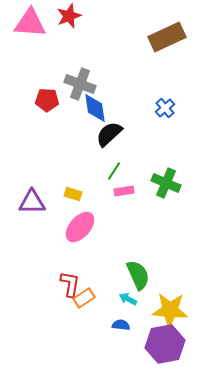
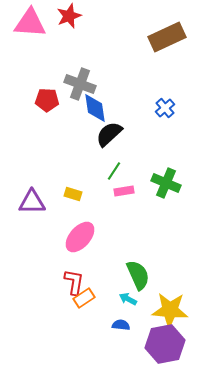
pink ellipse: moved 10 px down
red L-shape: moved 4 px right, 2 px up
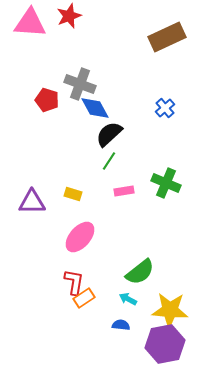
red pentagon: rotated 15 degrees clockwise
blue diamond: rotated 20 degrees counterclockwise
green line: moved 5 px left, 10 px up
green semicircle: moved 2 px right, 3 px up; rotated 76 degrees clockwise
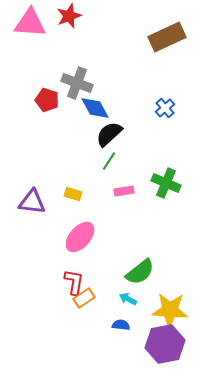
gray cross: moved 3 px left, 1 px up
purple triangle: rotated 8 degrees clockwise
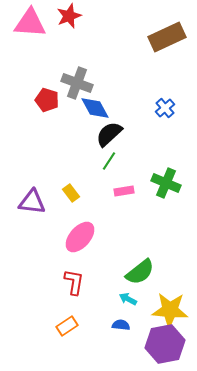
yellow rectangle: moved 2 px left, 1 px up; rotated 36 degrees clockwise
orange rectangle: moved 17 px left, 28 px down
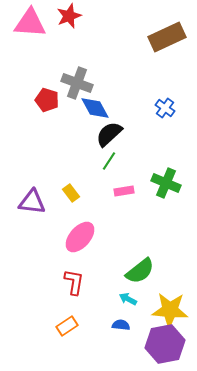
blue cross: rotated 12 degrees counterclockwise
green semicircle: moved 1 px up
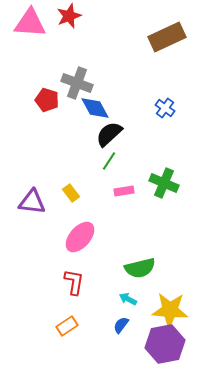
green cross: moved 2 px left
green semicircle: moved 3 px up; rotated 24 degrees clockwise
blue semicircle: rotated 60 degrees counterclockwise
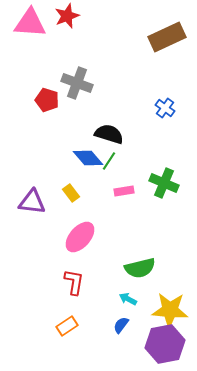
red star: moved 2 px left
blue diamond: moved 7 px left, 50 px down; rotated 12 degrees counterclockwise
black semicircle: rotated 60 degrees clockwise
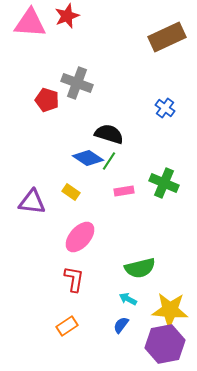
blue diamond: rotated 16 degrees counterclockwise
yellow rectangle: moved 1 px up; rotated 18 degrees counterclockwise
red L-shape: moved 3 px up
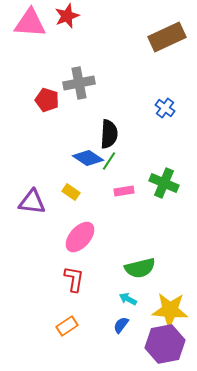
gray cross: moved 2 px right; rotated 32 degrees counterclockwise
black semicircle: rotated 76 degrees clockwise
